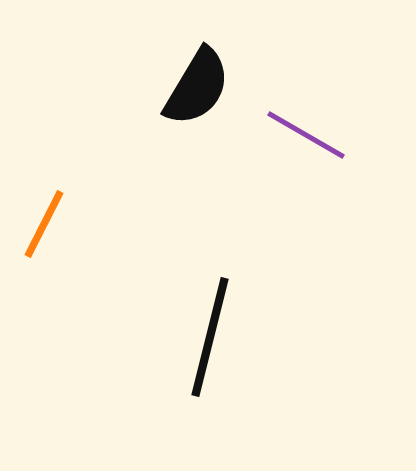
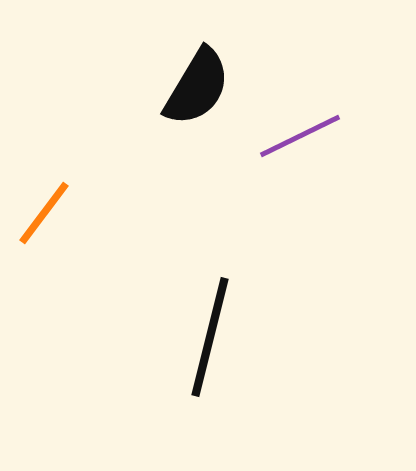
purple line: moved 6 px left, 1 px down; rotated 56 degrees counterclockwise
orange line: moved 11 px up; rotated 10 degrees clockwise
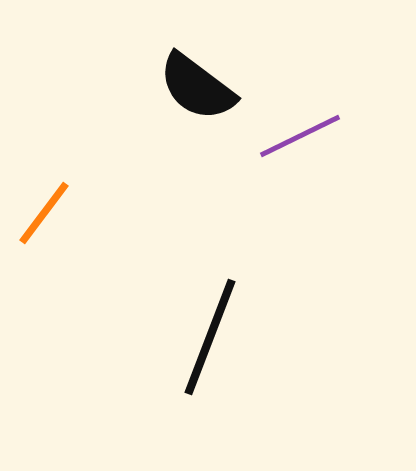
black semicircle: rotated 96 degrees clockwise
black line: rotated 7 degrees clockwise
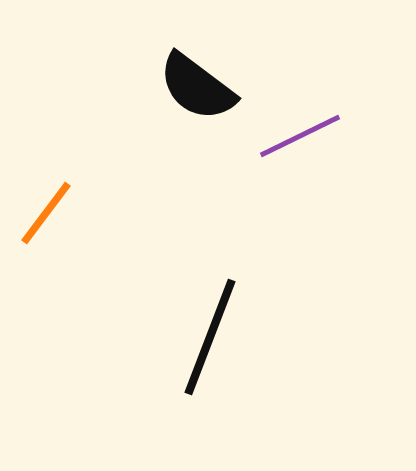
orange line: moved 2 px right
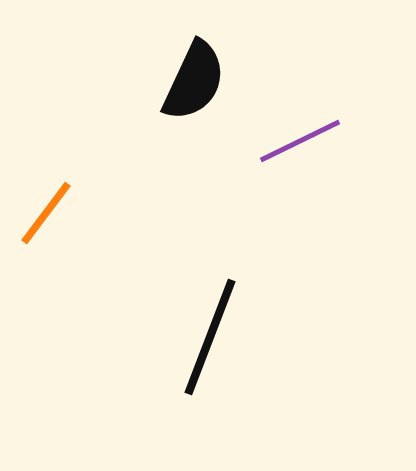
black semicircle: moved 3 px left, 6 px up; rotated 102 degrees counterclockwise
purple line: moved 5 px down
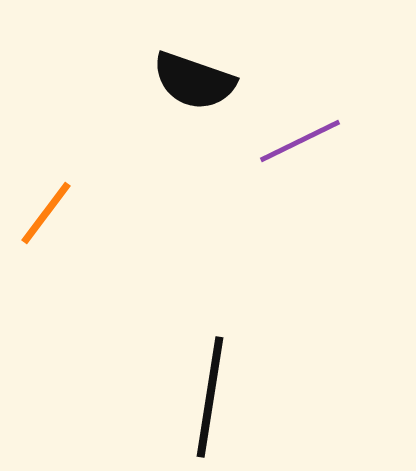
black semicircle: rotated 84 degrees clockwise
black line: moved 60 px down; rotated 12 degrees counterclockwise
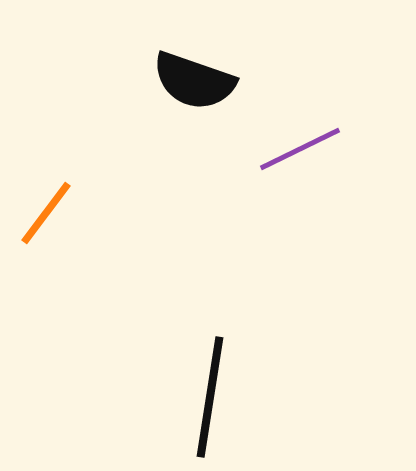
purple line: moved 8 px down
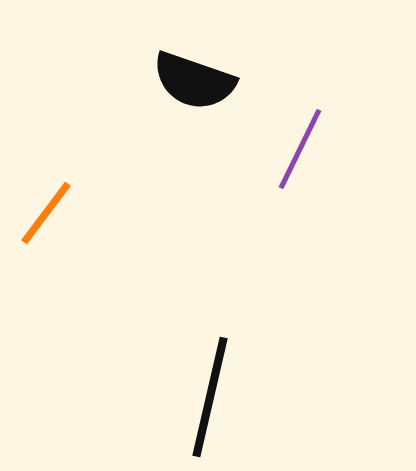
purple line: rotated 38 degrees counterclockwise
black line: rotated 4 degrees clockwise
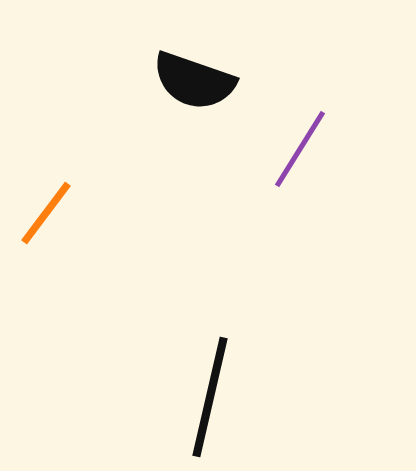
purple line: rotated 6 degrees clockwise
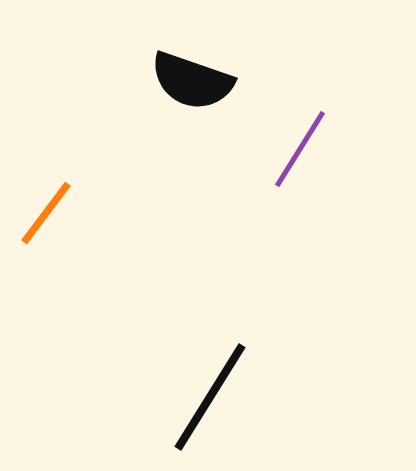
black semicircle: moved 2 px left
black line: rotated 19 degrees clockwise
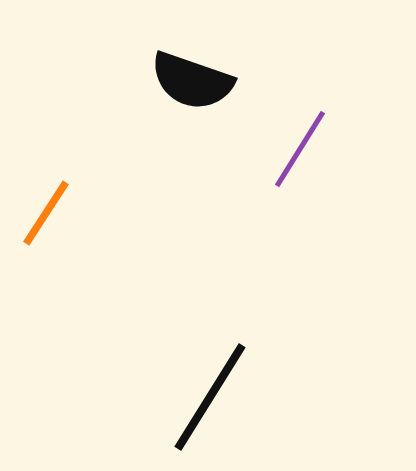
orange line: rotated 4 degrees counterclockwise
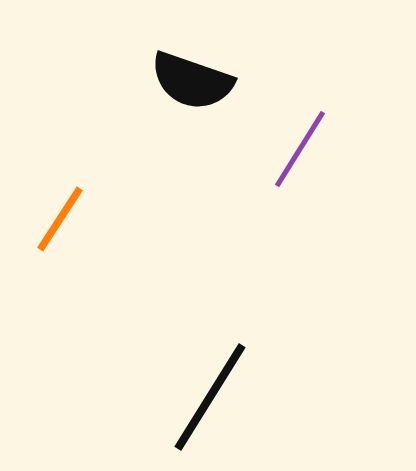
orange line: moved 14 px right, 6 px down
